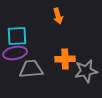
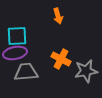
orange cross: moved 4 px left; rotated 30 degrees clockwise
gray trapezoid: moved 5 px left, 3 px down
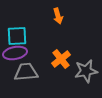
orange cross: rotated 24 degrees clockwise
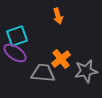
cyan square: rotated 15 degrees counterclockwise
purple ellipse: rotated 45 degrees clockwise
gray trapezoid: moved 17 px right, 1 px down; rotated 10 degrees clockwise
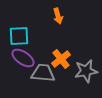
cyan square: moved 2 px right; rotated 15 degrees clockwise
purple ellipse: moved 8 px right, 5 px down
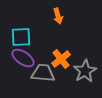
cyan square: moved 2 px right, 1 px down
gray star: moved 1 px left; rotated 20 degrees counterclockwise
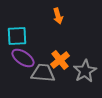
cyan square: moved 4 px left, 1 px up
orange cross: moved 1 px left, 1 px down
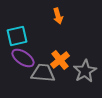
cyan square: rotated 10 degrees counterclockwise
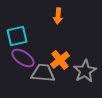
orange arrow: rotated 21 degrees clockwise
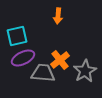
purple ellipse: rotated 60 degrees counterclockwise
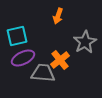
orange arrow: rotated 14 degrees clockwise
gray star: moved 29 px up
